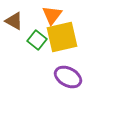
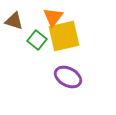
orange triangle: moved 1 px right, 2 px down
brown triangle: rotated 12 degrees counterclockwise
yellow square: moved 2 px right, 1 px up
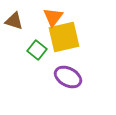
yellow square: moved 1 px down
green square: moved 10 px down
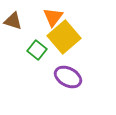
brown triangle: moved 1 px left
yellow square: rotated 28 degrees counterclockwise
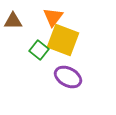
brown triangle: rotated 18 degrees counterclockwise
yellow square: moved 1 px left, 3 px down; rotated 28 degrees counterclockwise
green square: moved 2 px right
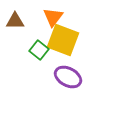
brown triangle: moved 2 px right
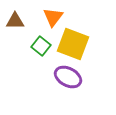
yellow square: moved 10 px right, 4 px down
green square: moved 2 px right, 4 px up
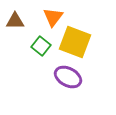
yellow square: moved 2 px right, 2 px up
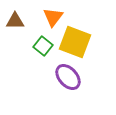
green square: moved 2 px right
purple ellipse: rotated 20 degrees clockwise
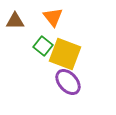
orange triangle: rotated 15 degrees counterclockwise
yellow square: moved 10 px left, 12 px down
purple ellipse: moved 5 px down
